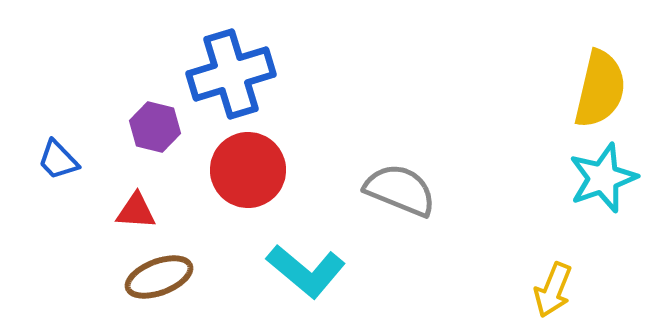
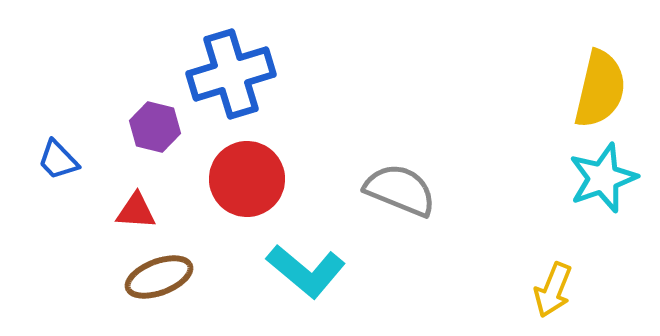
red circle: moved 1 px left, 9 px down
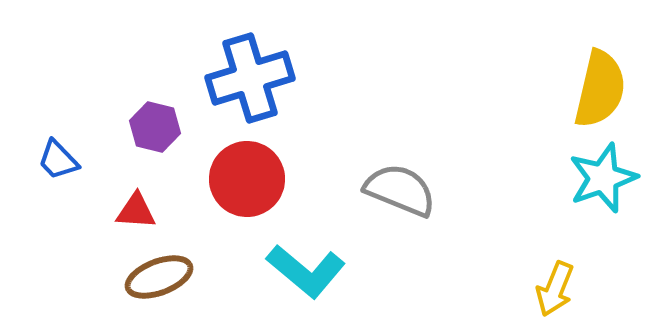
blue cross: moved 19 px right, 4 px down
yellow arrow: moved 2 px right, 1 px up
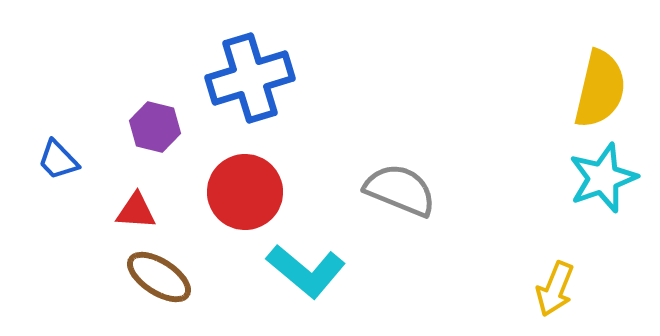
red circle: moved 2 px left, 13 px down
brown ellipse: rotated 54 degrees clockwise
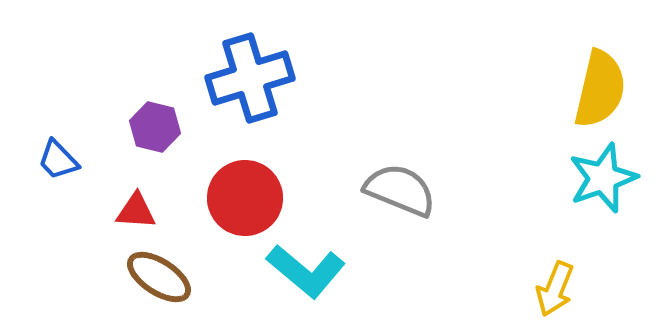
red circle: moved 6 px down
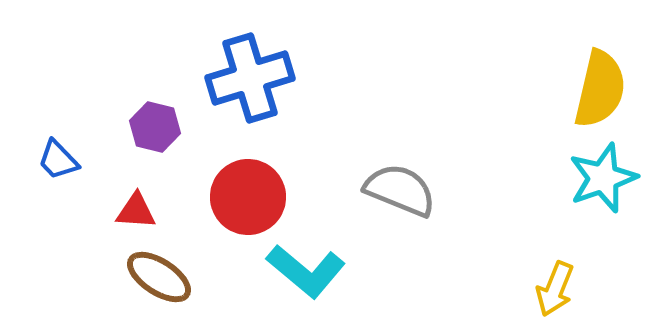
red circle: moved 3 px right, 1 px up
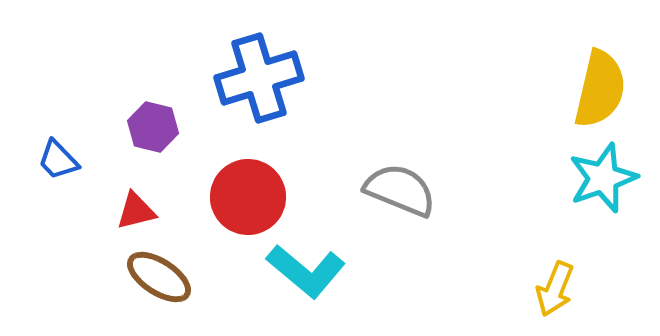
blue cross: moved 9 px right
purple hexagon: moved 2 px left
red triangle: rotated 18 degrees counterclockwise
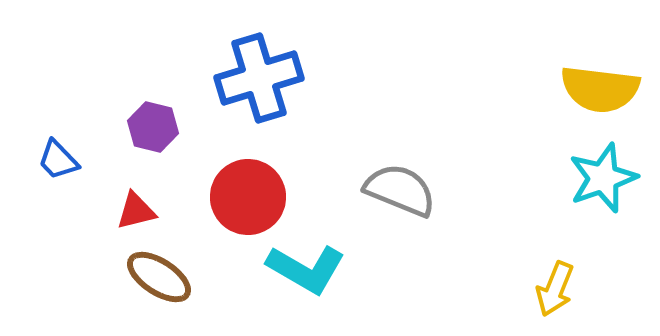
yellow semicircle: rotated 84 degrees clockwise
cyan L-shape: moved 2 px up; rotated 10 degrees counterclockwise
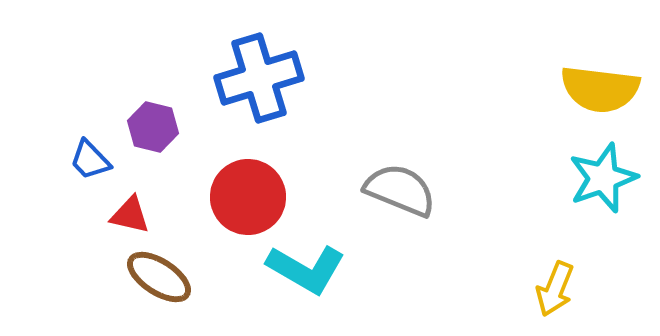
blue trapezoid: moved 32 px right
red triangle: moved 6 px left, 4 px down; rotated 27 degrees clockwise
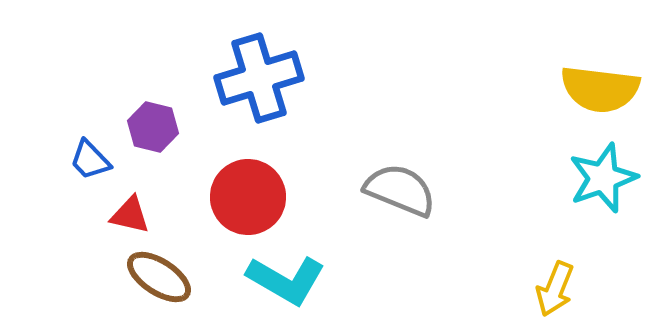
cyan L-shape: moved 20 px left, 11 px down
